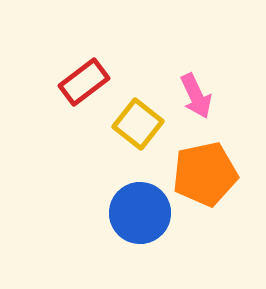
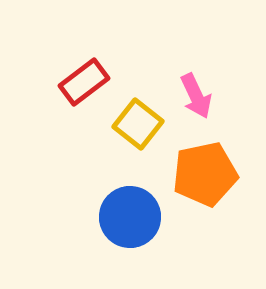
blue circle: moved 10 px left, 4 px down
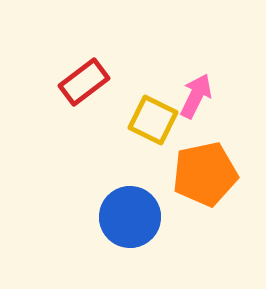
pink arrow: rotated 129 degrees counterclockwise
yellow square: moved 15 px right, 4 px up; rotated 12 degrees counterclockwise
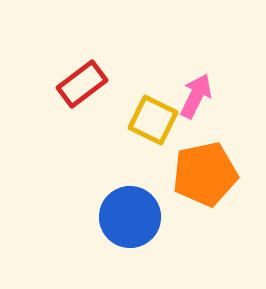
red rectangle: moved 2 px left, 2 px down
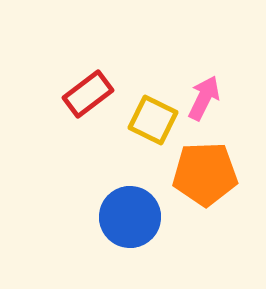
red rectangle: moved 6 px right, 10 px down
pink arrow: moved 8 px right, 2 px down
orange pentagon: rotated 10 degrees clockwise
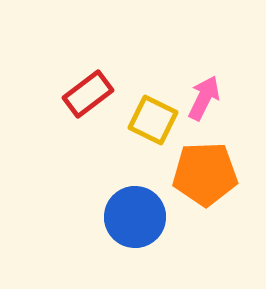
blue circle: moved 5 px right
